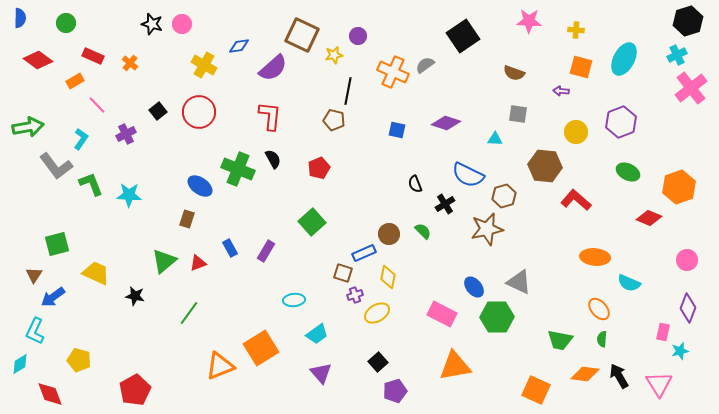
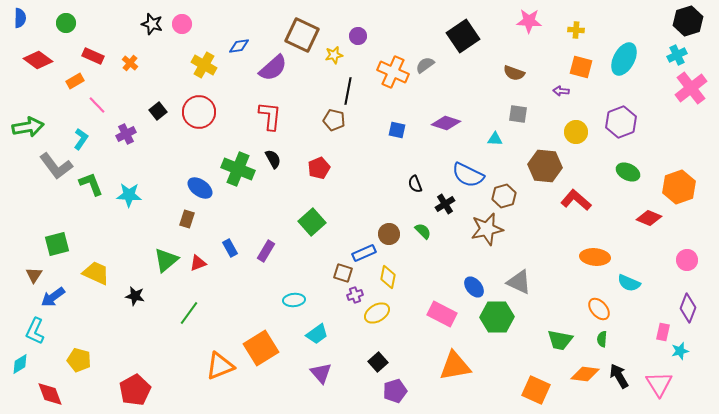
blue ellipse at (200, 186): moved 2 px down
green triangle at (164, 261): moved 2 px right, 1 px up
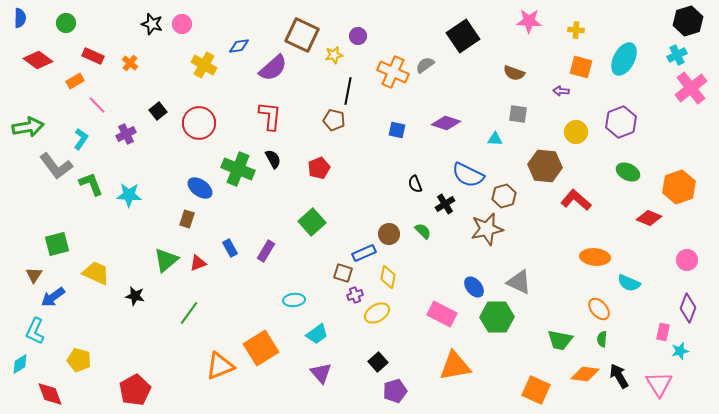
red circle at (199, 112): moved 11 px down
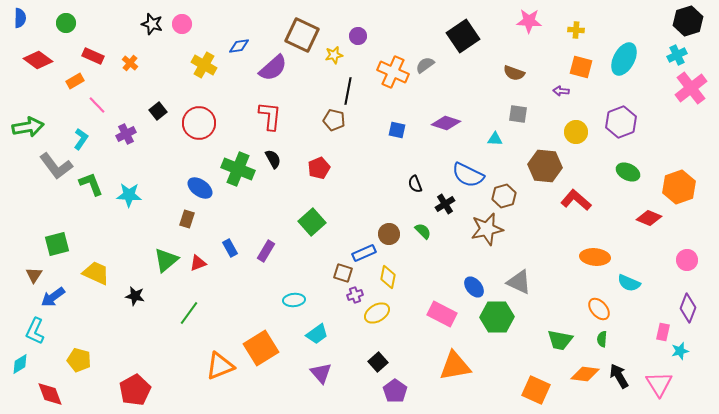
purple pentagon at (395, 391): rotated 20 degrees counterclockwise
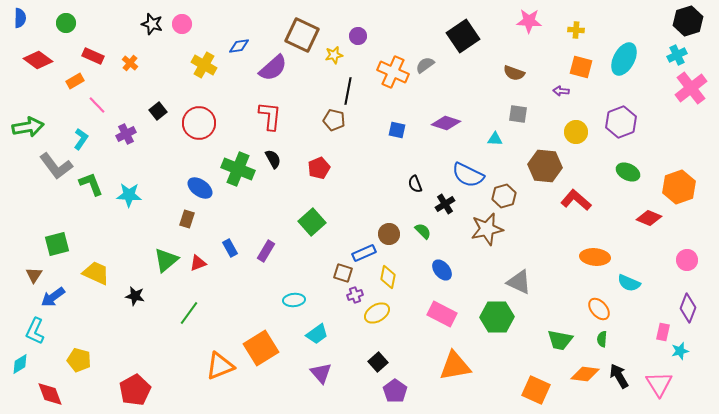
blue ellipse at (474, 287): moved 32 px left, 17 px up
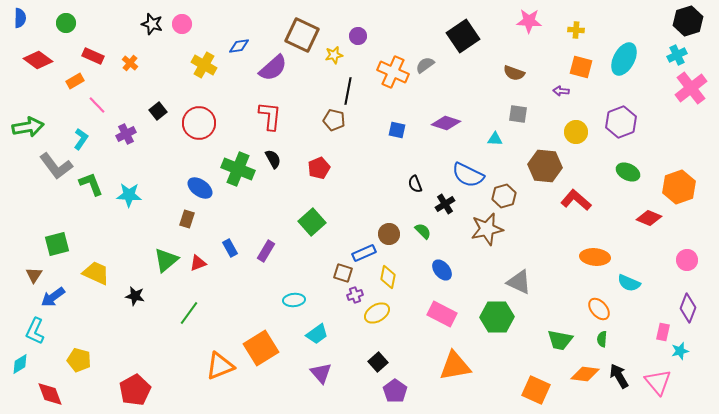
pink triangle at (659, 384): moved 1 px left, 2 px up; rotated 8 degrees counterclockwise
